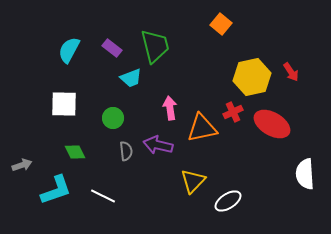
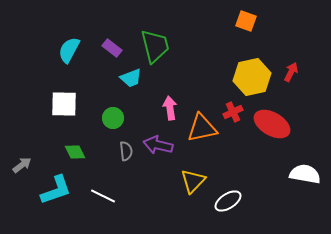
orange square: moved 25 px right, 3 px up; rotated 20 degrees counterclockwise
red arrow: rotated 120 degrees counterclockwise
gray arrow: rotated 18 degrees counterclockwise
white semicircle: rotated 104 degrees clockwise
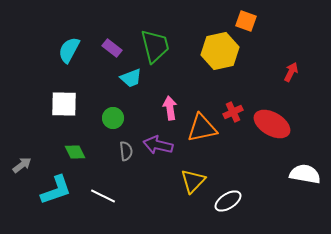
yellow hexagon: moved 32 px left, 26 px up
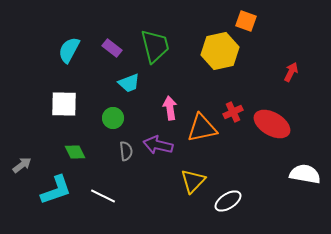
cyan trapezoid: moved 2 px left, 5 px down
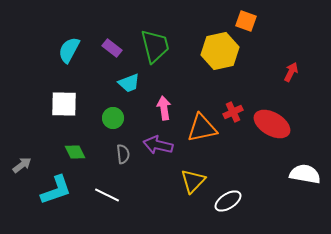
pink arrow: moved 6 px left
gray semicircle: moved 3 px left, 3 px down
white line: moved 4 px right, 1 px up
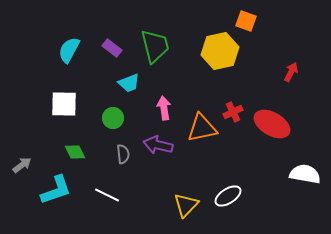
yellow triangle: moved 7 px left, 24 px down
white ellipse: moved 5 px up
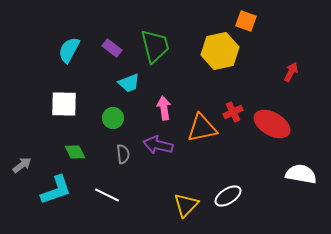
white semicircle: moved 4 px left
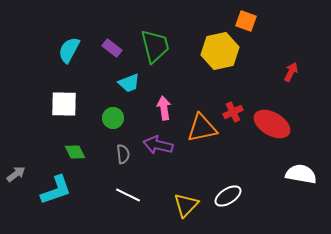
gray arrow: moved 6 px left, 9 px down
white line: moved 21 px right
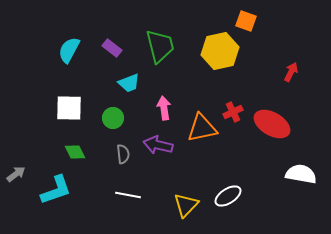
green trapezoid: moved 5 px right
white square: moved 5 px right, 4 px down
white line: rotated 15 degrees counterclockwise
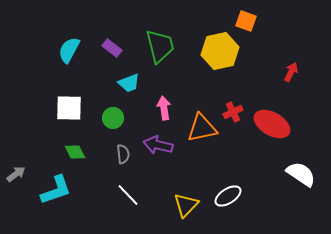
white semicircle: rotated 24 degrees clockwise
white line: rotated 35 degrees clockwise
